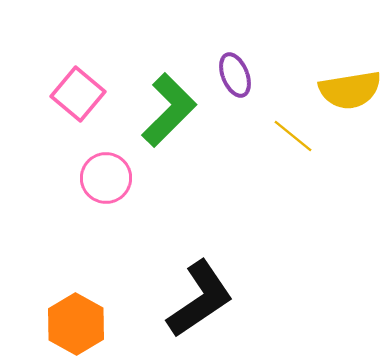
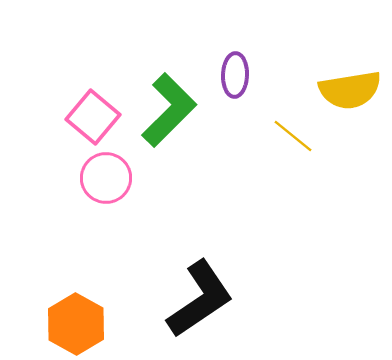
purple ellipse: rotated 24 degrees clockwise
pink square: moved 15 px right, 23 px down
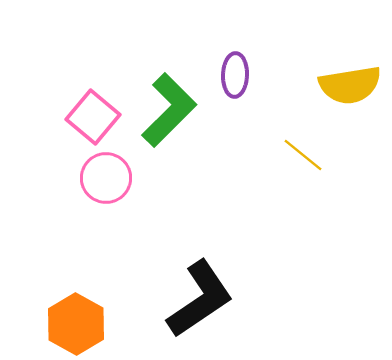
yellow semicircle: moved 5 px up
yellow line: moved 10 px right, 19 px down
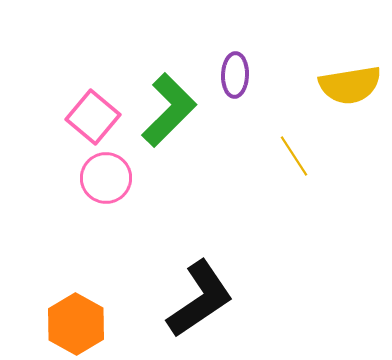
yellow line: moved 9 px left, 1 px down; rotated 18 degrees clockwise
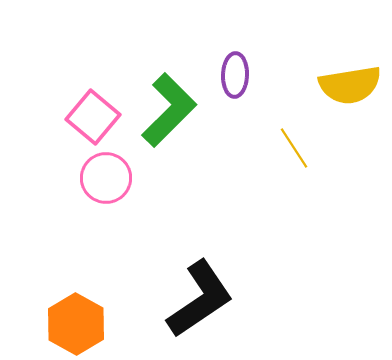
yellow line: moved 8 px up
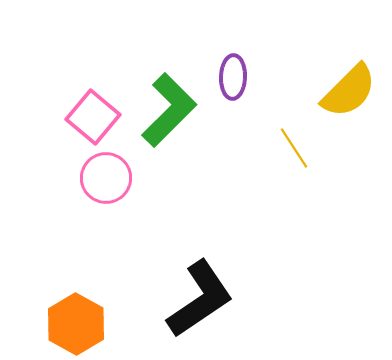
purple ellipse: moved 2 px left, 2 px down
yellow semicircle: moved 1 px left, 6 px down; rotated 36 degrees counterclockwise
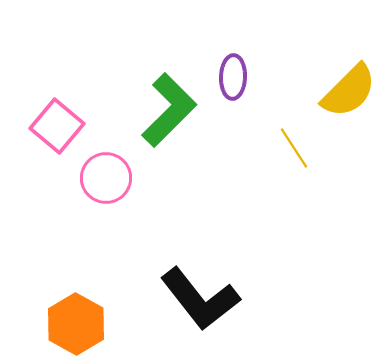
pink square: moved 36 px left, 9 px down
black L-shape: rotated 86 degrees clockwise
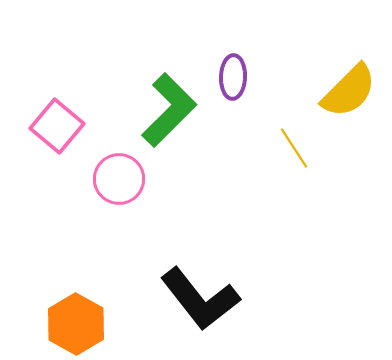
pink circle: moved 13 px right, 1 px down
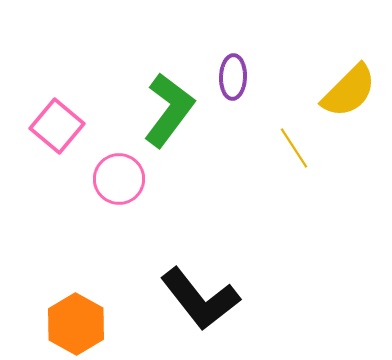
green L-shape: rotated 8 degrees counterclockwise
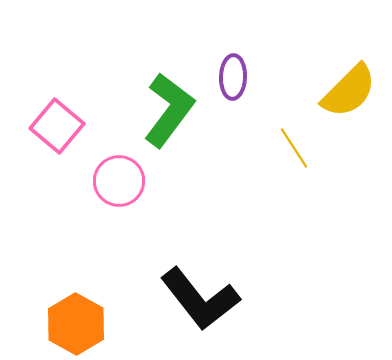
pink circle: moved 2 px down
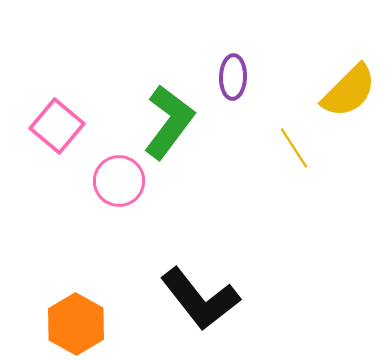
green L-shape: moved 12 px down
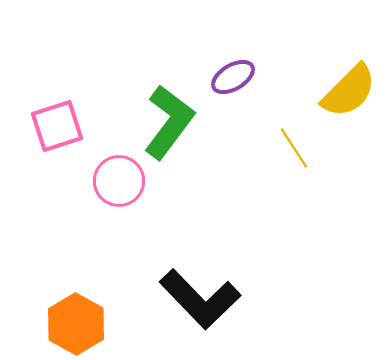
purple ellipse: rotated 57 degrees clockwise
pink square: rotated 32 degrees clockwise
black L-shape: rotated 6 degrees counterclockwise
